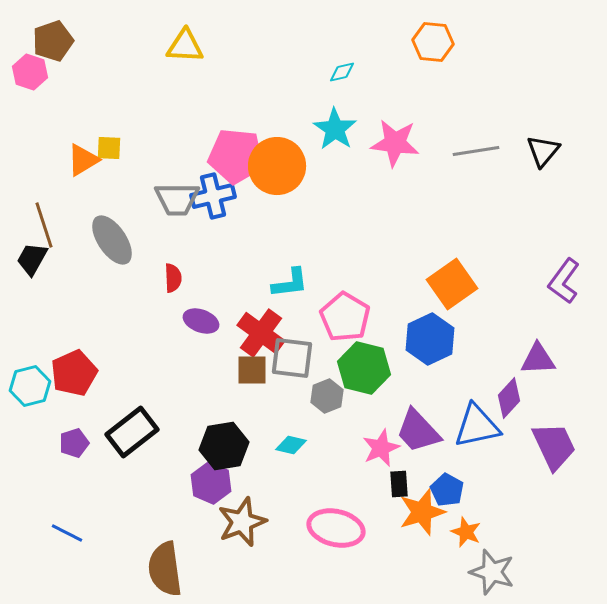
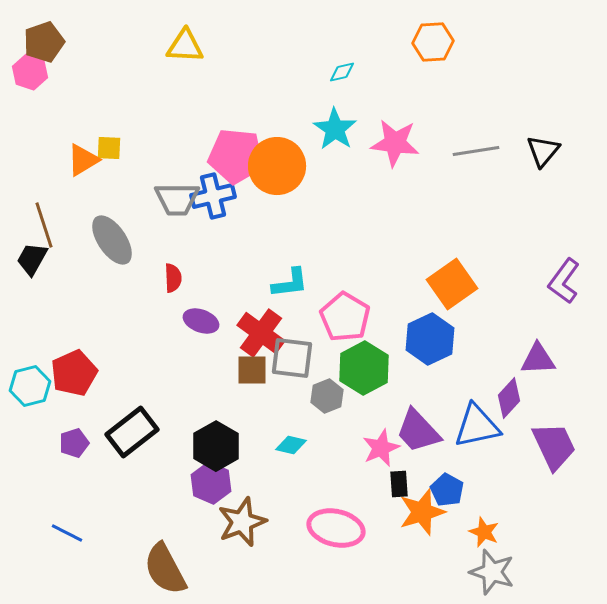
brown pentagon at (53, 41): moved 9 px left, 1 px down
orange hexagon at (433, 42): rotated 9 degrees counterclockwise
green hexagon at (364, 368): rotated 18 degrees clockwise
black hexagon at (224, 446): moved 8 px left; rotated 21 degrees counterclockwise
orange star at (466, 532): moved 18 px right
brown semicircle at (165, 569): rotated 20 degrees counterclockwise
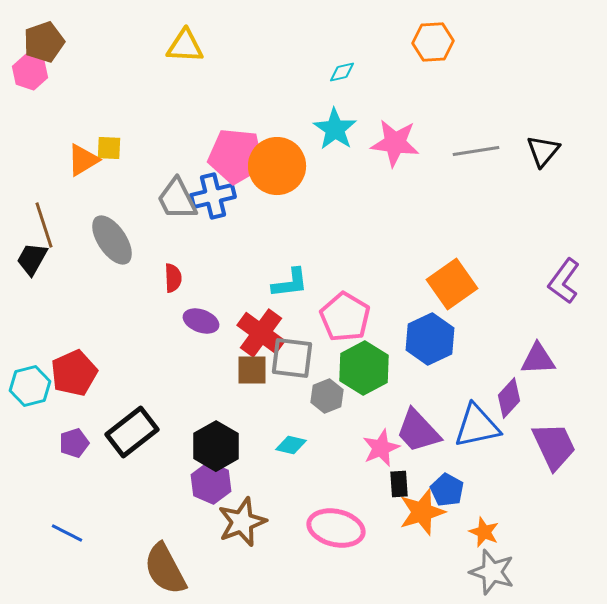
gray trapezoid at (177, 199): rotated 63 degrees clockwise
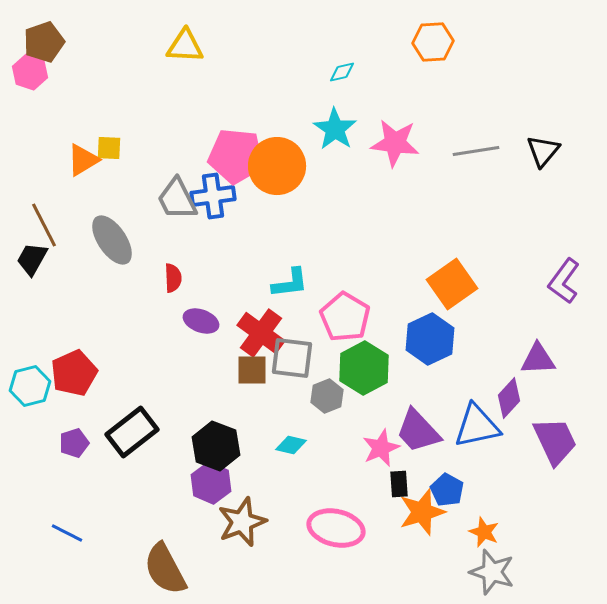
blue cross at (213, 196): rotated 6 degrees clockwise
brown line at (44, 225): rotated 9 degrees counterclockwise
black hexagon at (216, 446): rotated 9 degrees counterclockwise
purple trapezoid at (554, 446): moved 1 px right, 5 px up
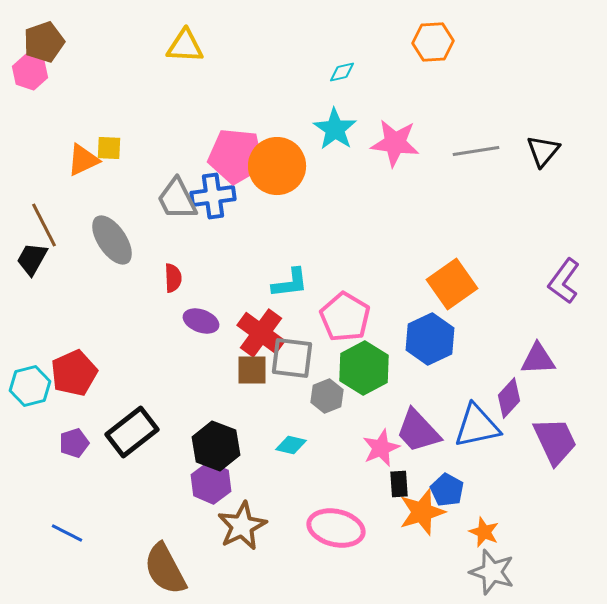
orange triangle at (83, 160): rotated 6 degrees clockwise
brown star at (242, 522): moved 4 px down; rotated 6 degrees counterclockwise
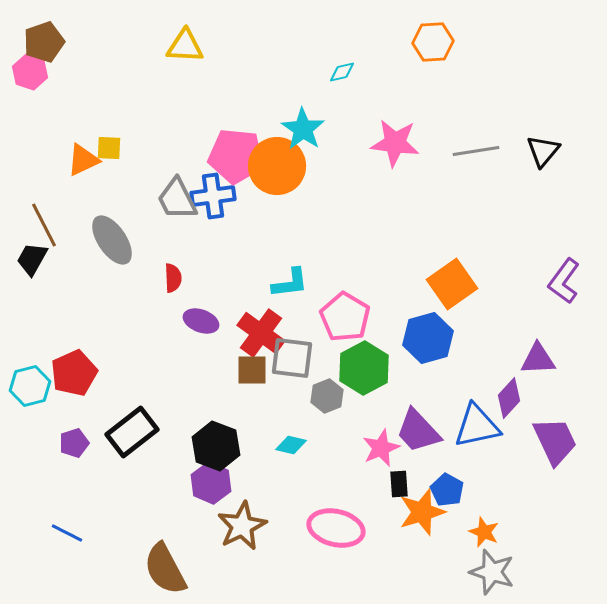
cyan star at (335, 129): moved 32 px left
blue hexagon at (430, 339): moved 2 px left, 1 px up; rotated 9 degrees clockwise
